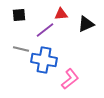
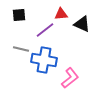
black triangle: moved 4 px left; rotated 48 degrees clockwise
pink L-shape: moved 1 px up
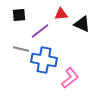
purple line: moved 5 px left, 1 px down
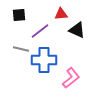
black triangle: moved 5 px left, 6 px down
blue cross: rotated 10 degrees counterclockwise
pink L-shape: moved 1 px right
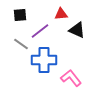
black square: moved 1 px right
gray line: moved 5 px up; rotated 21 degrees clockwise
pink L-shape: rotated 90 degrees counterclockwise
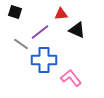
black square: moved 5 px left, 3 px up; rotated 24 degrees clockwise
purple line: moved 1 px down
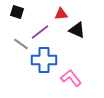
black square: moved 2 px right
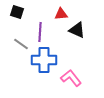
purple line: rotated 48 degrees counterclockwise
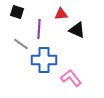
purple line: moved 1 px left, 3 px up
